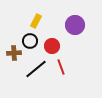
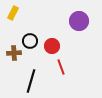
yellow rectangle: moved 23 px left, 8 px up
purple circle: moved 4 px right, 4 px up
black line: moved 5 px left, 12 px down; rotated 35 degrees counterclockwise
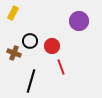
brown cross: rotated 24 degrees clockwise
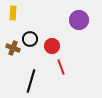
yellow rectangle: rotated 24 degrees counterclockwise
purple circle: moved 1 px up
black circle: moved 2 px up
brown cross: moved 1 px left, 5 px up
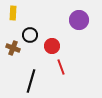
black circle: moved 4 px up
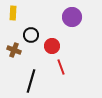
purple circle: moved 7 px left, 3 px up
black circle: moved 1 px right
brown cross: moved 1 px right, 2 px down
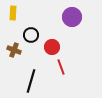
red circle: moved 1 px down
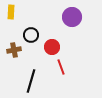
yellow rectangle: moved 2 px left, 1 px up
brown cross: rotated 32 degrees counterclockwise
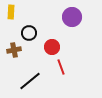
black circle: moved 2 px left, 2 px up
black line: moved 1 px left; rotated 35 degrees clockwise
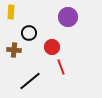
purple circle: moved 4 px left
brown cross: rotated 16 degrees clockwise
